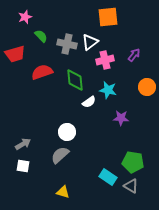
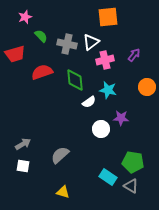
white triangle: moved 1 px right
white circle: moved 34 px right, 3 px up
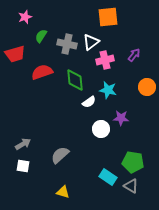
green semicircle: rotated 104 degrees counterclockwise
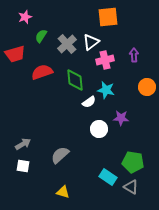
gray cross: rotated 36 degrees clockwise
purple arrow: rotated 40 degrees counterclockwise
cyan star: moved 2 px left
white circle: moved 2 px left
gray triangle: moved 1 px down
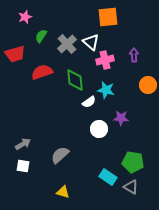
white triangle: rotated 42 degrees counterclockwise
orange circle: moved 1 px right, 2 px up
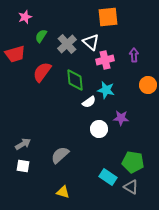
red semicircle: rotated 35 degrees counterclockwise
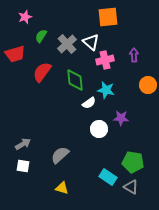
white semicircle: moved 1 px down
yellow triangle: moved 1 px left, 4 px up
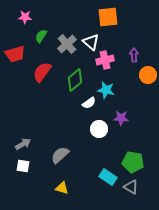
pink star: rotated 24 degrees clockwise
green diamond: rotated 55 degrees clockwise
orange circle: moved 10 px up
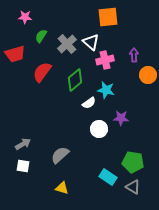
gray triangle: moved 2 px right
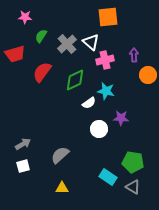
green diamond: rotated 15 degrees clockwise
cyan star: moved 1 px down
white square: rotated 24 degrees counterclockwise
yellow triangle: rotated 16 degrees counterclockwise
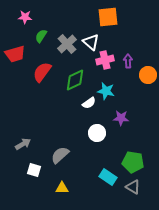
purple arrow: moved 6 px left, 6 px down
white circle: moved 2 px left, 4 px down
white square: moved 11 px right, 4 px down; rotated 32 degrees clockwise
